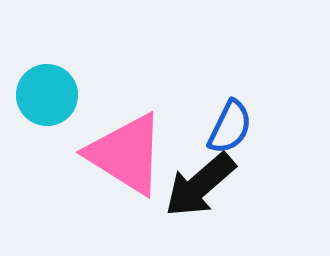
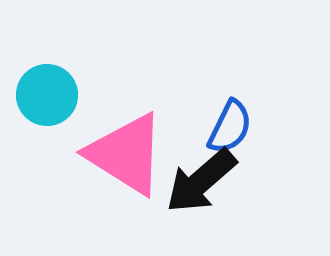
black arrow: moved 1 px right, 4 px up
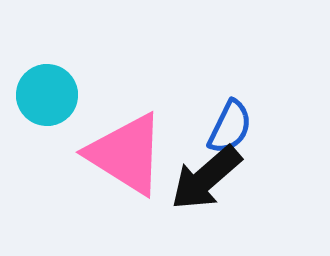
black arrow: moved 5 px right, 3 px up
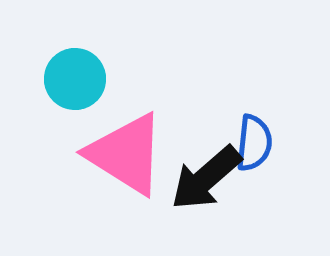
cyan circle: moved 28 px right, 16 px up
blue semicircle: moved 24 px right, 16 px down; rotated 20 degrees counterclockwise
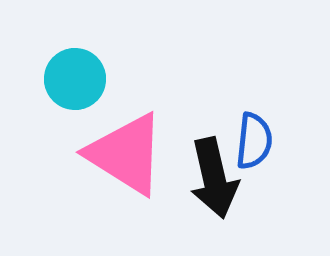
blue semicircle: moved 2 px up
black arrow: moved 8 px right; rotated 62 degrees counterclockwise
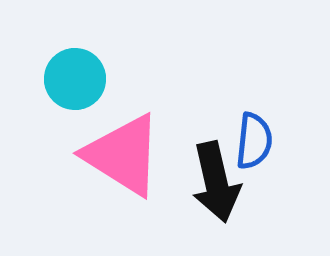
pink triangle: moved 3 px left, 1 px down
black arrow: moved 2 px right, 4 px down
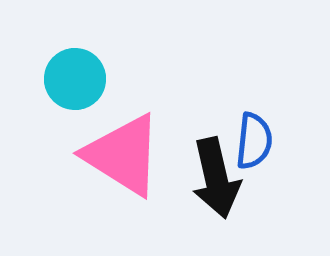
black arrow: moved 4 px up
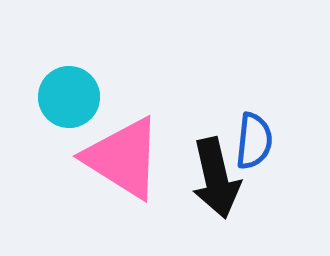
cyan circle: moved 6 px left, 18 px down
pink triangle: moved 3 px down
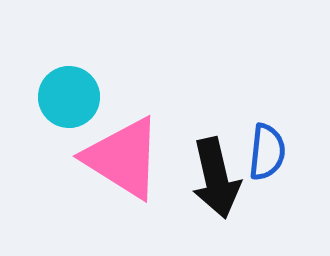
blue semicircle: moved 13 px right, 11 px down
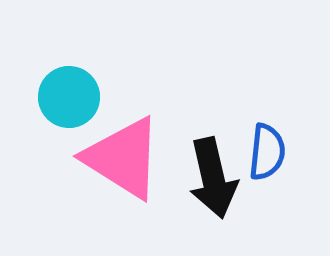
black arrow: moved 3 px left
